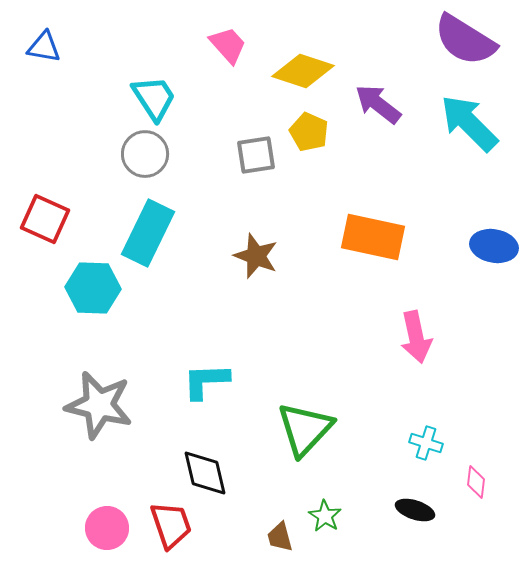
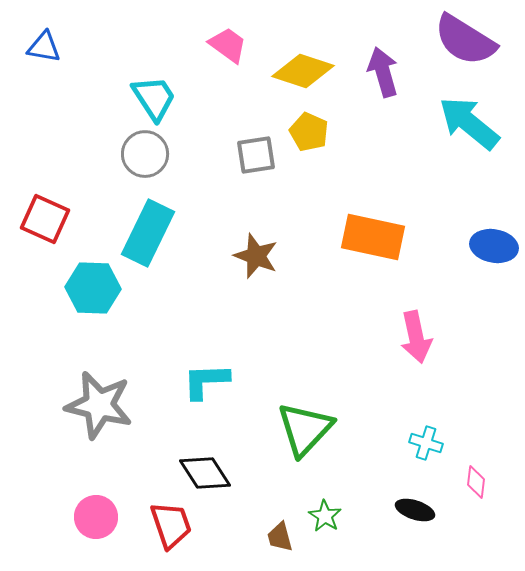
pink trapezoid: rotated 12 degrees counterclockwise
purple arrow: moved 5 px right, 32 px up; rotated 36 degrees clockwise
cyan arrow: rotated 6 degrees counterclockwise
black diamond: rotated 20 degrees counterclockwise
pink circle: moved 11 px left, 11 px up
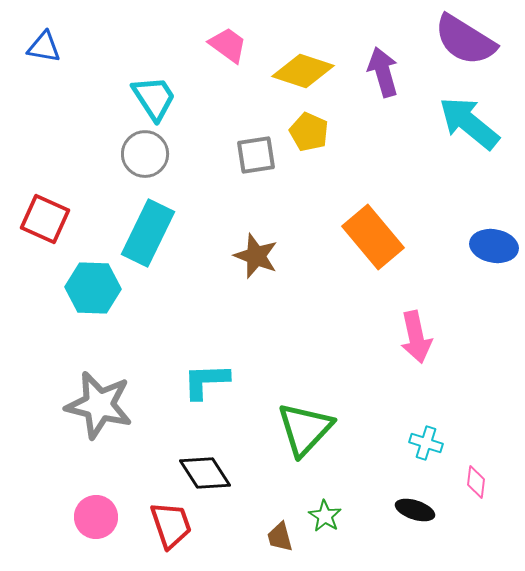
orange rectangle: rotated 38 degrees clockwise
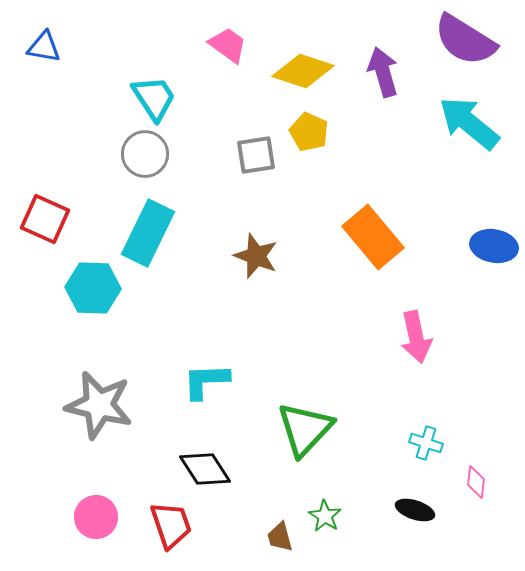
black diamond: moved 4 px up
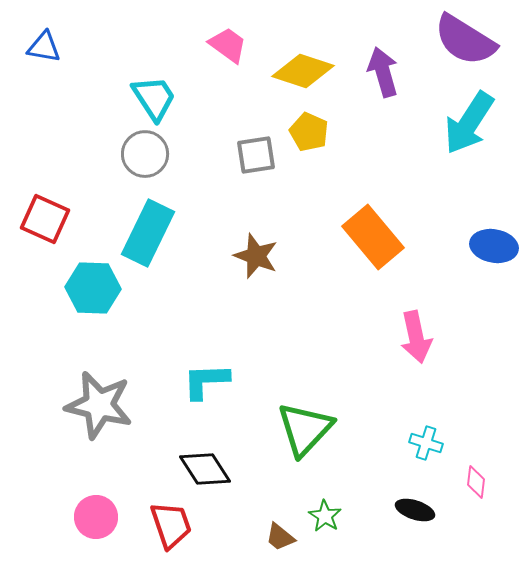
cyan arrow: rotated 96 degrees counterclockwise
brown trapezoid: rotated 36 degrees counterclockwise
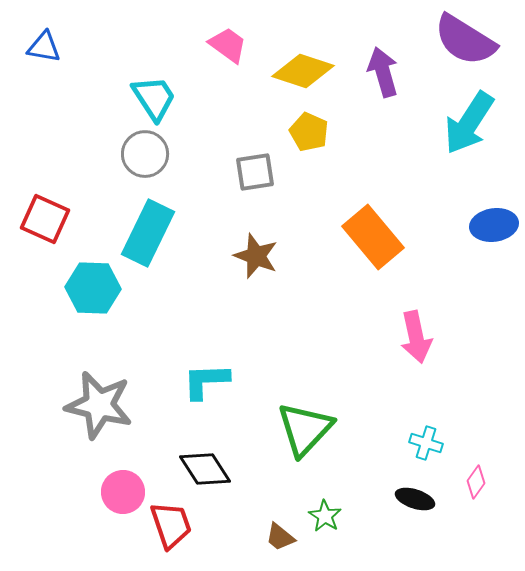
gray square: moved 1 px left, 17 px down
blue ellipse: moved 21 px up; rotated 18 degrees counterclockwise
pink diamond: rotated 28 degrees clockwise
black ellipse: moved 11 px up
pink circle: moved 27 px right, 25 px up
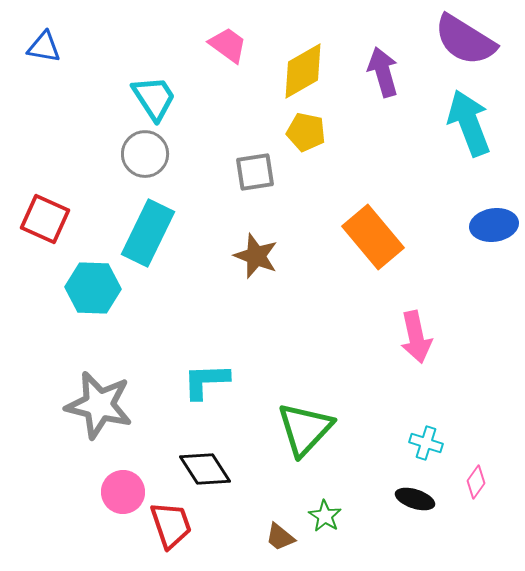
yellow diamond: rotated 48 degrees counterclockwise
cyan arrow: rotated 126 degrees clockwise
yellow pentagon: moved 3 px left; rotated 12 degrees counterclockwise
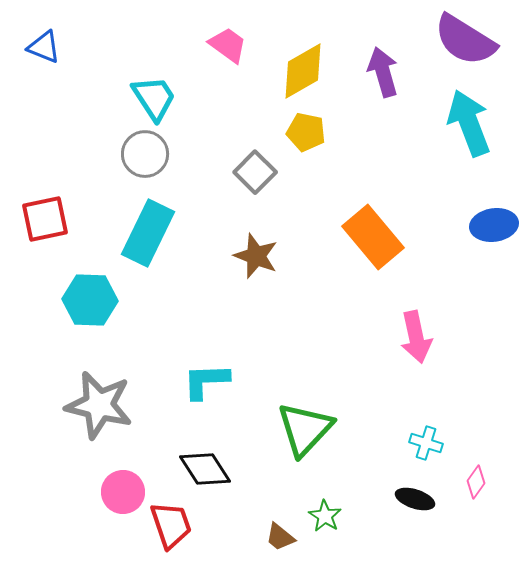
blue triangle: rotated 12 degrees clockwise
gray square: rotated 36 degrees counterclockwise
red square: rotated 36 degrees counterclockwise
cyan hexagon: moved 3 px left, 12 px down
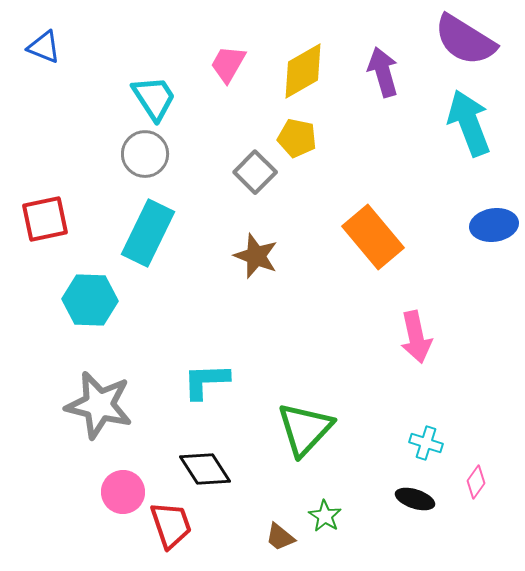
pink trapezoid: moved 19 px down; rotated 96 degrees counterclockwise
yellow pentagon: moved 9 px left, 6 px down
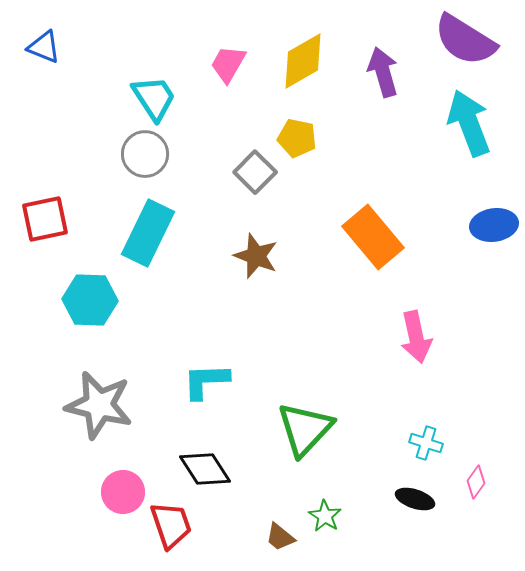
yellow diamond: moved 10 px up
